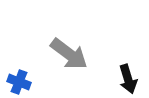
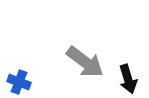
gray arrow: moved 16 px right, 8 px down
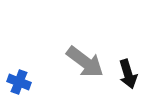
black arrow: moved 5 px up
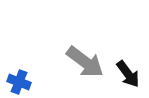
black arrow: rotated 20 degrees counterclockwise
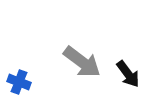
gray arrow: moved 3 px left
